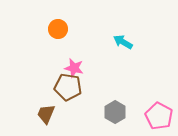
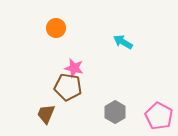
orange circle: moved 2 px left, 1 px up
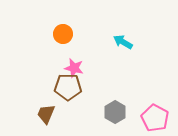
orange circle: moved 7 px right, 6 px down
brown pentagon: rotated 8 degrees counterclockwise
pink pentagon: moved 4 px left, 2 px down
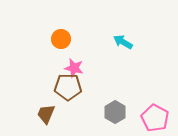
orange circle: moved 2 px left, 5 px down
